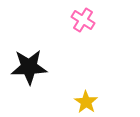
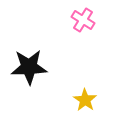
yellow star: moved 1 px left, 2 px up
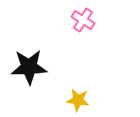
yellow star: moved 7 px left; rotated 25 degrees counterclockwise
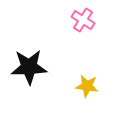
yellow star: moved 9 px right, 14 px up
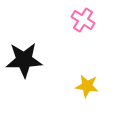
black star: moved 5 px left, 7 px up
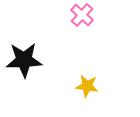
pink cross: moved 1 px left, 5 px up; rotated 10 degrees clockwise
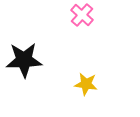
yellow star: moved 1 px left, 2 px up
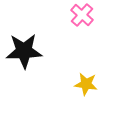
black star: moved 9 px up
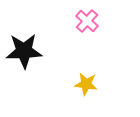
pink cross: moved 5 px right, 6 px down
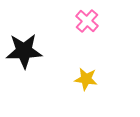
yellow star: moved 5 px up
